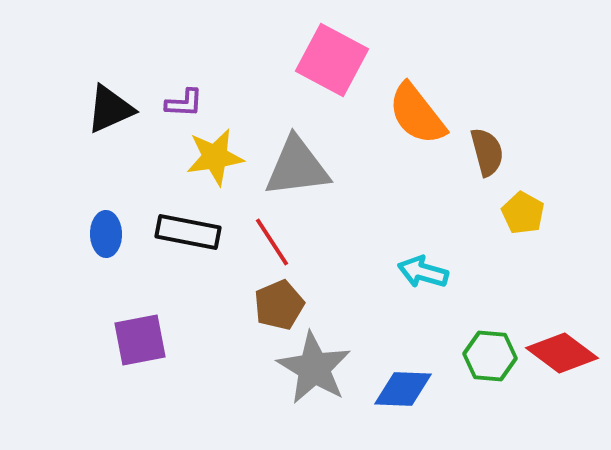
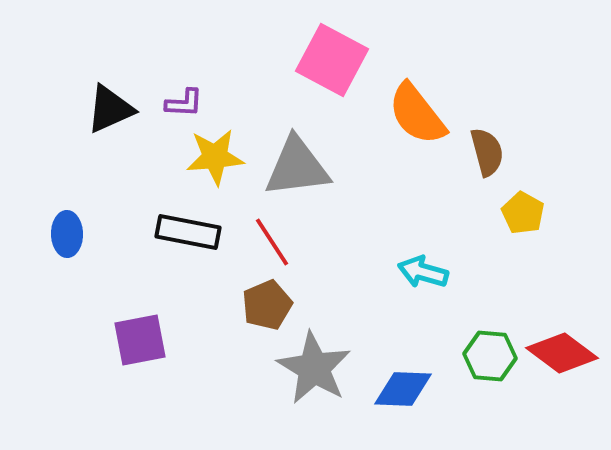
yellow star: rotated 4 degrees clockwise
blue ellipse: moved 39 px left
brown pentagon: moved 12 px left
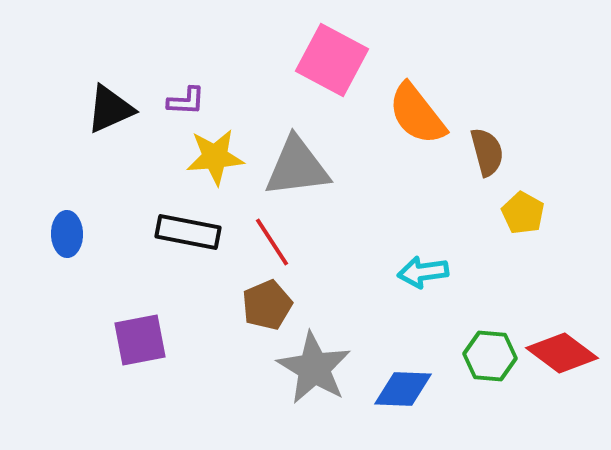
purple L-shape: moved 2 px right, 2 px up
cyan arrow: rotated 24 degrees counterclockwise
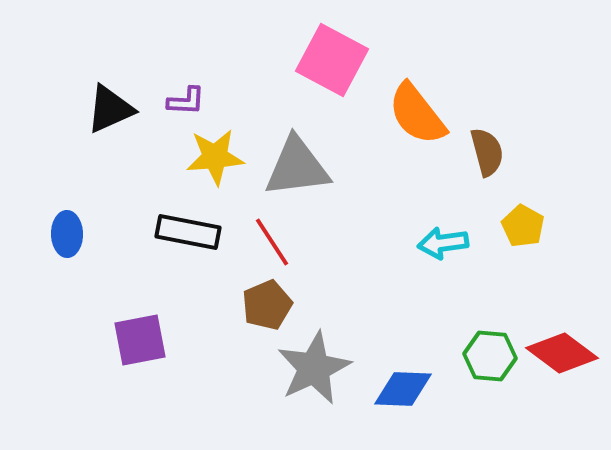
yellow pentagon: moved 13 px down
cyan arrow: moved 20 px right, 29 px up
gray star: rotated 16 degrees clockwise
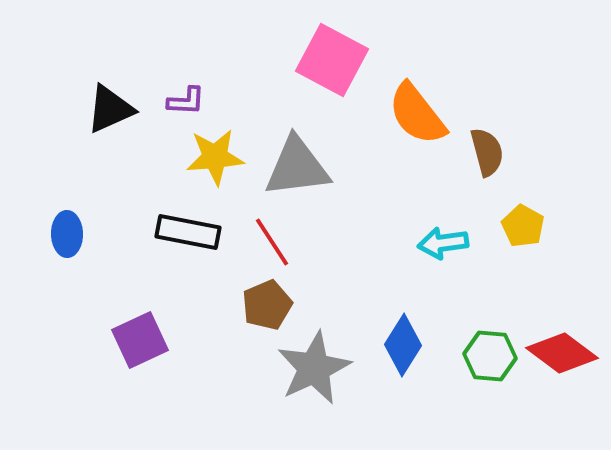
purple square: rotated 14 degrees counterclockwise
blue diamond: moved 44 px up; rotated 60 degrees counterclockwise
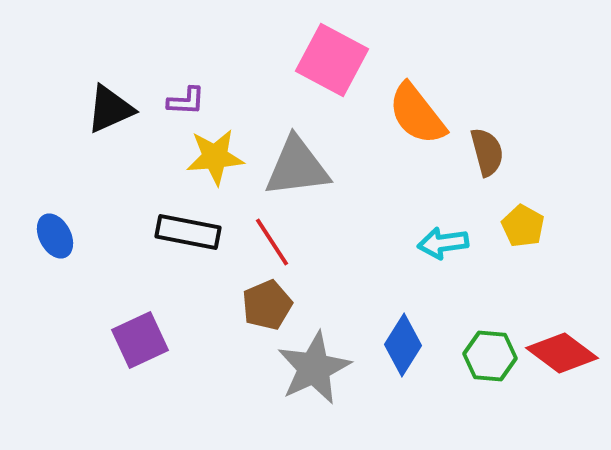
blue ellipse: moved 12 px left, 2 px down; rotated 27 degrees counterclockwise
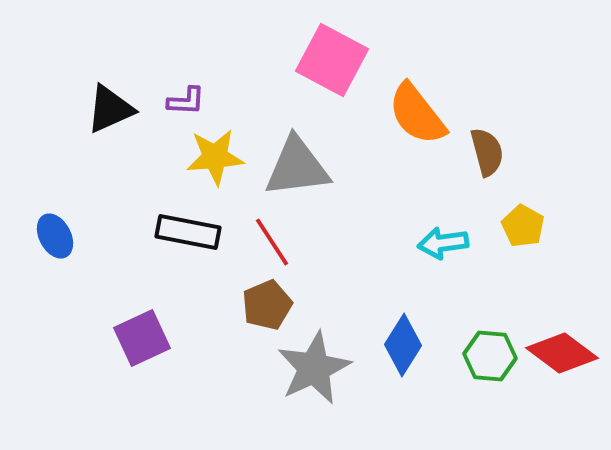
purple square: moved 2 px right, 2 px up
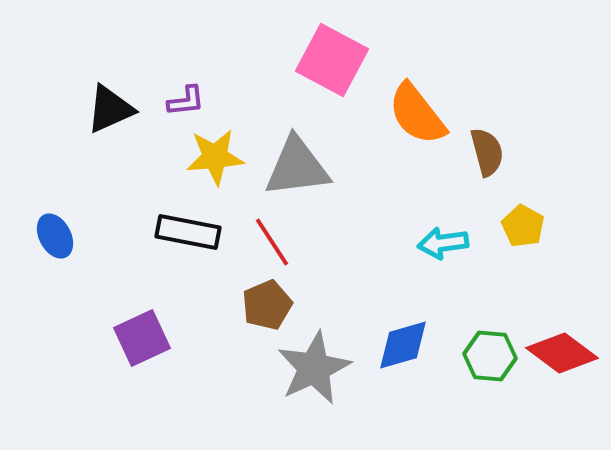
purple L-shape: rotated 9 degrees counterclockwise
blue diamond: rotated 42 degrees clockwise
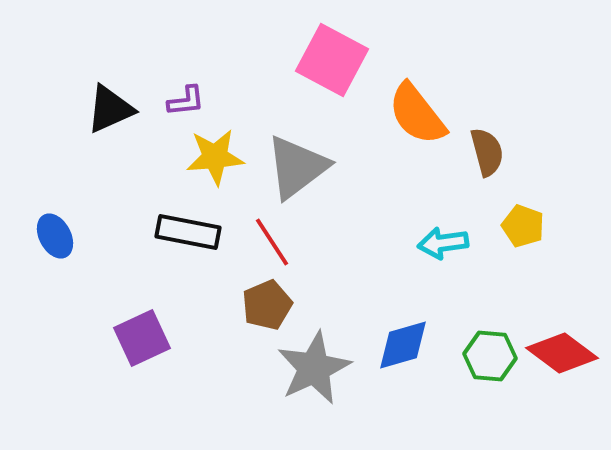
gray triangle: rotated 30 degrees counterclockwise
yellow pentagon: rotated 9 degrees counterclockwise
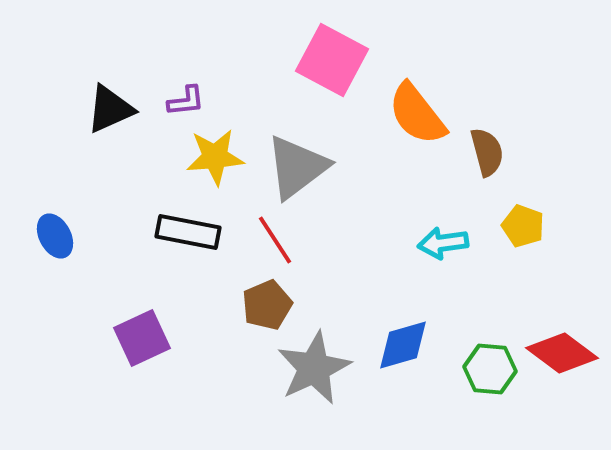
red line: moved 3 px right, 2 px up
green hexagon: moved 13 px down
